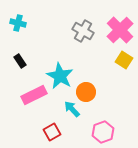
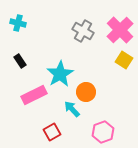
cyan star: moved 2 px up; rotated 12 degrees clockwise
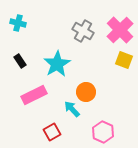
yellow square: rotated 12 degrees counterclockwise
cyan star: moved 3 px left, 10 px up
pink hexagon: rotated 15 degrees counterclockwise
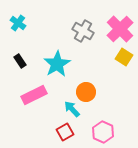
cyan cross: rotated 21 degrees clockwise
pink cross: moved 1 px up
yellow square: moved 3 px up; rotated 12 degrees clockwise
red square: moved 13 px right
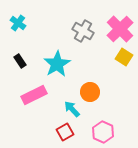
orange circle: moved 4 px right
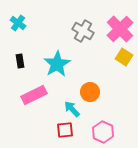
black rectangle: rotated 24 degrees clockwise
red square: moved 2 px up; rotated 24 degrees clockwise
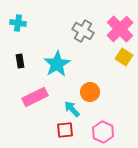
cyan cross: rotated 28 degrees counterclockwise
pink rectangle: moved 1 px right, 2 px down
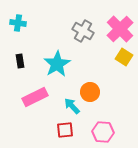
cyan arrow: moved 3 px up
pink hexagon: rotated 20 degrees counterclockwise
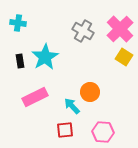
cyan star: moved 12 px left, 7 px up
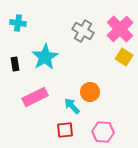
black rectangle: moved 5 px left, 3 px down
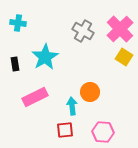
cyan arrow: rotated 36 degrees clockwise
